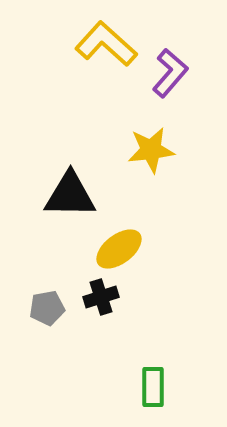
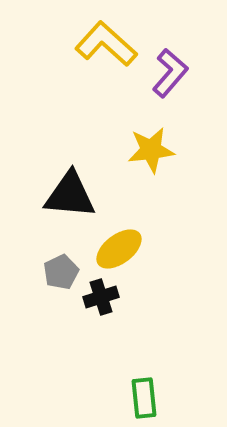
black triangle: rotated 4 degrees clockwise
gray pentagon: moved 14 px right, 36 px up; rotated 16 degrees counterclockwise
green rectangle: moved 9 px left, 11 px down; rotated 6 degrees counterclockwise
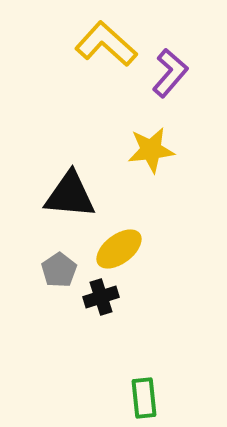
gray pentagon: moved 2 px left, 2 px up; rotated 8 degrees counterclockwise
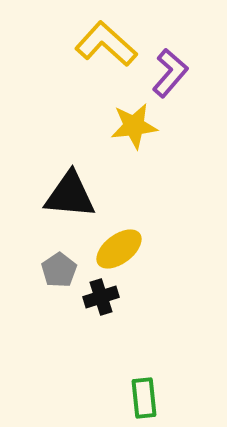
yellow star: moved 17 px left, 24 px up
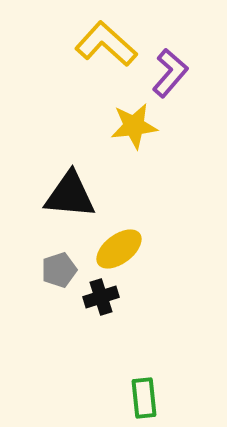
gray pentagon: rotated 16 degrees clockwise
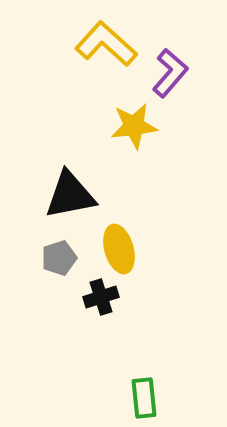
black triangle: rotated 16 degrees counterclockwise
yellow ellipse: rotated 69 degrees counterclockwise
gray pentagon: moved 12 px up
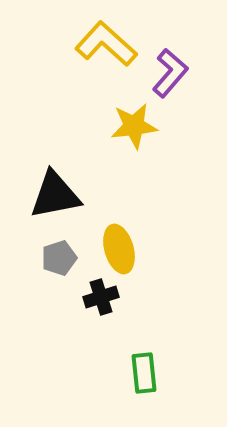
black triangle: moved 15 px left
green rectangle: moved 25 px up
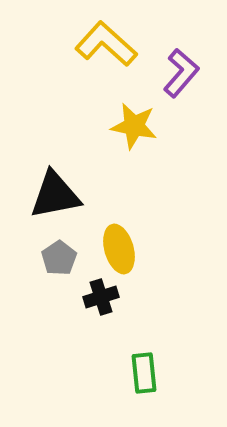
purple L-shape: moved 11 px right
yellow star: rotated 18 degrees clockwise
gray pentagon: rotated 16 degrees counterclockwise
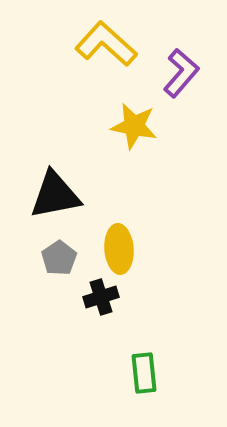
yellow ellipse: rotated 12 degrees clockwise
